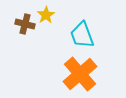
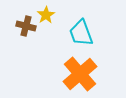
brown cross: moved 1 px right, 2 px down
cyan trapezoid: moved 1 px left, 2 px up
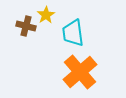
cyan trapezoid: moved 8 px left; rotated 12 degrees clockwise
orange cross: moved 2 px up
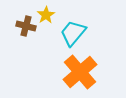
cyan trapezoid: rotated 48 degrees clockwise
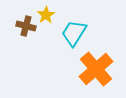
cyan trapezoid: moved 1 px right; rotated 8 degrees counterclockwise
orange cross: moved 16 px right, 3 px up
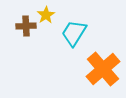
brown cross: rotated 18 degrees counterclockwise
orange cross: moved 7 px right
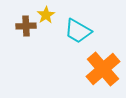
cyan trapezoid: moved 4 px right, 2 px up; rotated 92 degrees counterclockwise
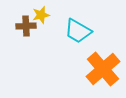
yellow star: moved 5 px left; rotated 18 degrees clockwise
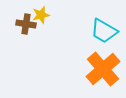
brown cross: moved 2 px up; rotated 12 degrees clockwise
cyan trapezoid: moved 26 px right
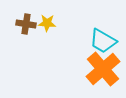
yellow star: moved 6 px right, 8 px down; rotated 18 degrees clockwise
cyan trapezoid: moved 1 px left, 10 px down
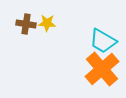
orange cross: moved 1 px left
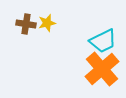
yellow star: rotated 18 degrees counterclockwise
cyan trapezoid: rotated 56 degrees counterclockwise
